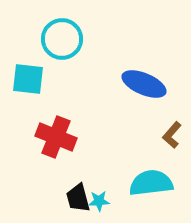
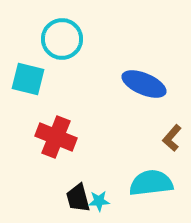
cyan square: rotated 8 degrees clockwise
brown L-shape: moved 3 px down
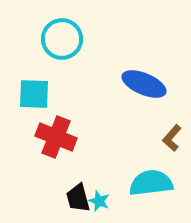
cyan square: moved 6 px right, 15 px down; rotated 12 degrees counterclockwise
cyan star: rotated 25 degrees clockwise
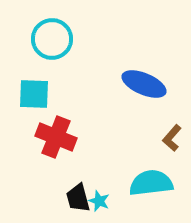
cyan circle: moved 10 px left
